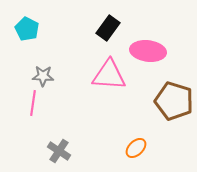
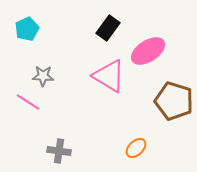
cyan pentagon: rotated 20 degrees clockwise
pink ellipse: rotated 40 degrees counterclockwise
pink triangle: moved 1 px down; rotated 27 degrees clockwise
pink line: moved 5 px left, 1 px up; rotated 65 degrees counterclockwise
gray cross: rotated 25 degrees counterclockwise
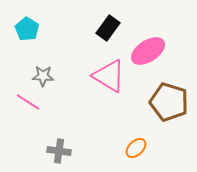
cyan pentagon: rotated 15 degrees counterclockwise
brown pentagon: moved 5 px left, 1 px down
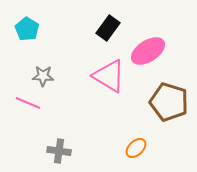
pink line: moved 1 px down; rotated 10 degrees counterclockwise
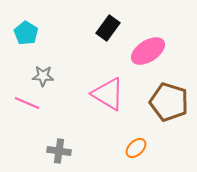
cyan pentagon: moved 1 px left, 4 px down
pink triangle: moved 1 px left, 18 px down
pink line: moved 1 px left
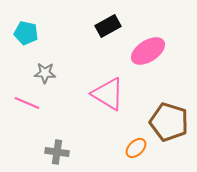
black rectangle: moved 2 px up; rotated 25 degrees clockwise
cyan pentagon: rotated 20 degrees counterclockwise
gray star: moved 2 px right, 3 px up
brown pentagon: moved 20 px down
gray cross: moved 2 px left, 1 px down
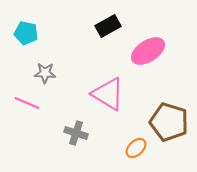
gray cross: moved 19 px right, 19 px up; rotated 10 degrees clockwise
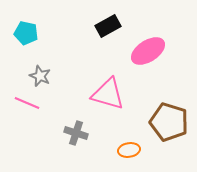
gray star: moved 5 px left, 3 px down; rotated 20 degrees clockwise
pink triangle: rotated 15 degrees counterclockwise
orange ellipse: moved 7 px left, 2 px down; rotated 35 degrees clockwise
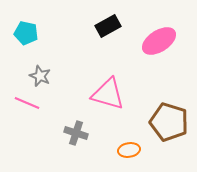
pink ellipse: moved 11 px right, 10 px up
